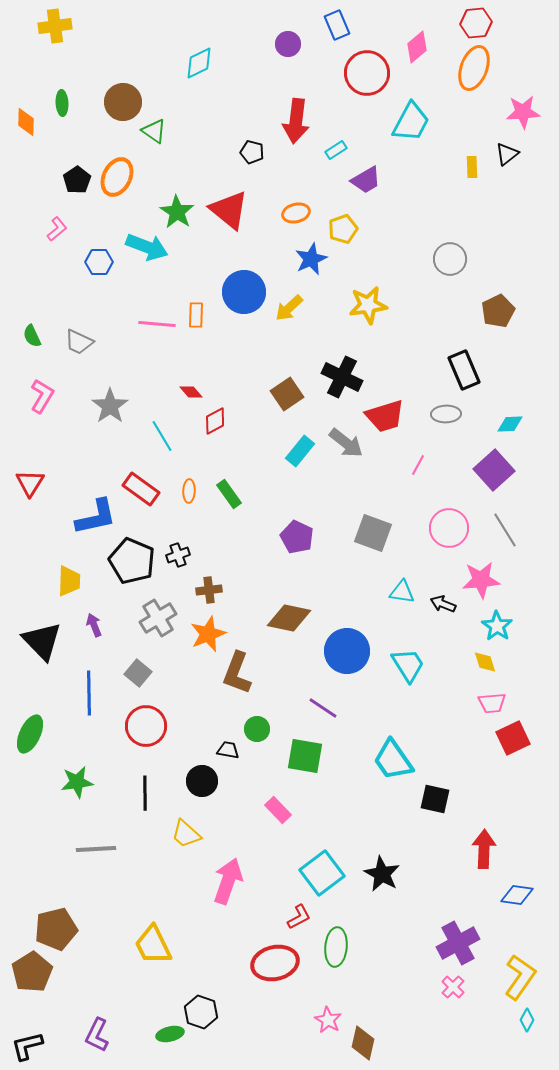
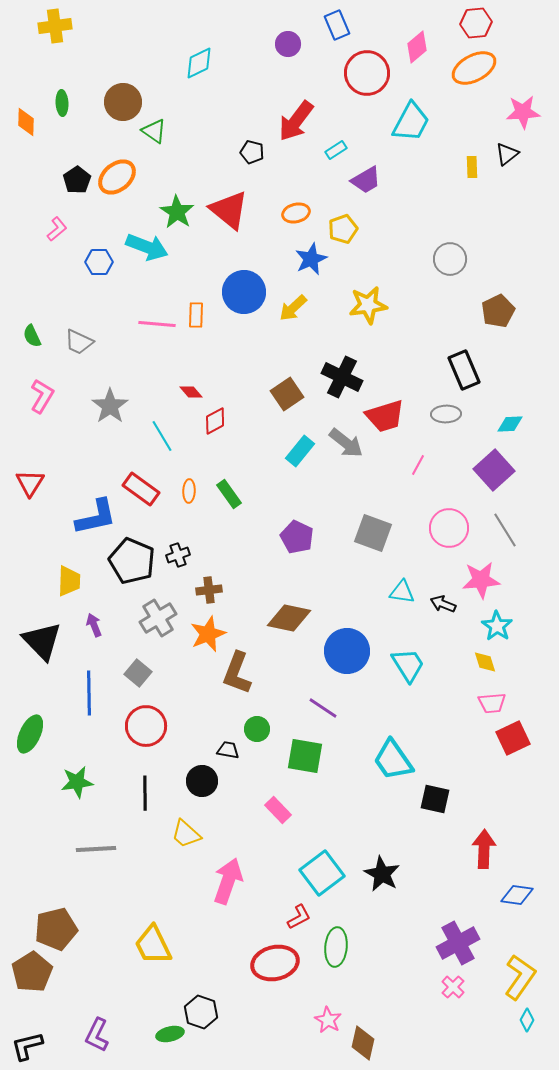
orange ellipse at (474, 68): rotated 42 degrees clockwise
red arrow at (296, 121): rotated 30 degrees clockwise
orange ellipse at (117, 177): rotated 24 degrees clockwise
yellow arrow at (289, 308): moved 4 px right
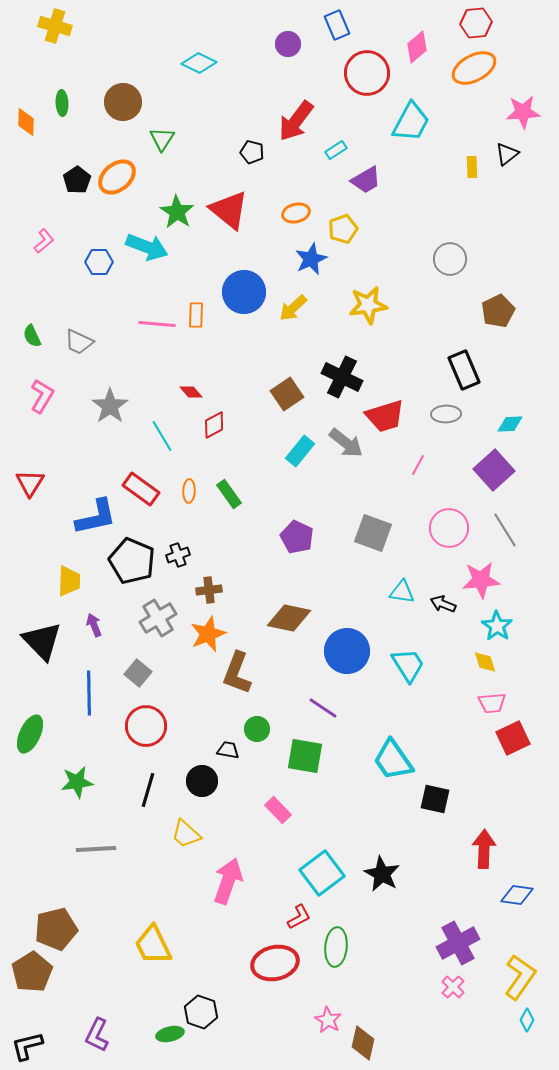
yellow cross at (55, 26): rotated 24 degrees clockwise
cyan diamond at (199, 63): rotated 52 degrees clockwise
green triangle at (154, 131): moved 8 px right, 8 px down; rotated 28 degrees clockwise
pink L-shape at (57, 229): moved 13 px left, 12 px down
red diamond at (215, 421): moved 1 px left, 4 px down
black line at (145, 793): moved 3 px right, 3 px up; rotated 16 degrees clockwise
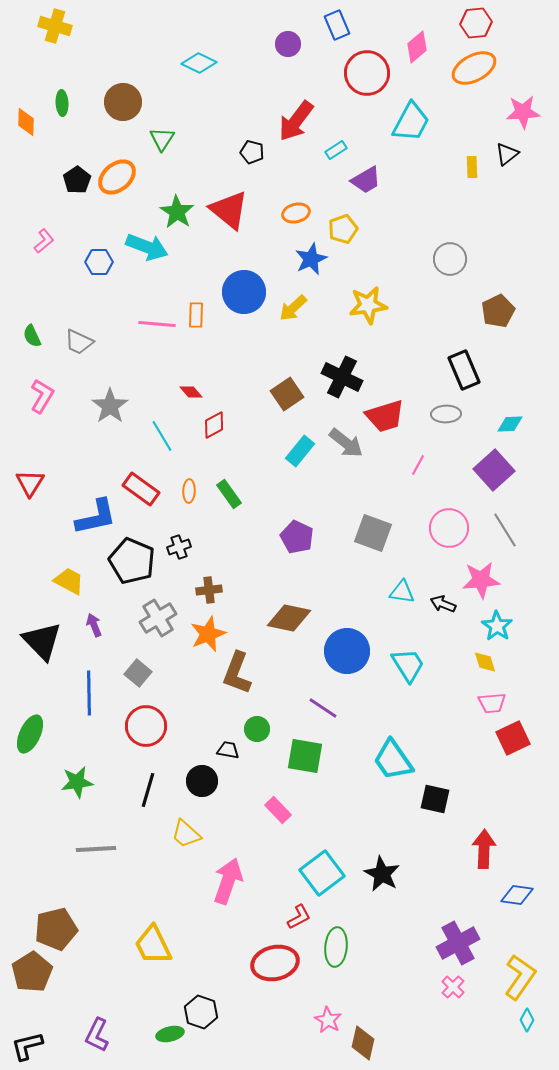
black cross at (178, 555): moved 1 px right, 8 px up
yellow trapezoid at (69, 581): rotated 64 degrees counterclockwise
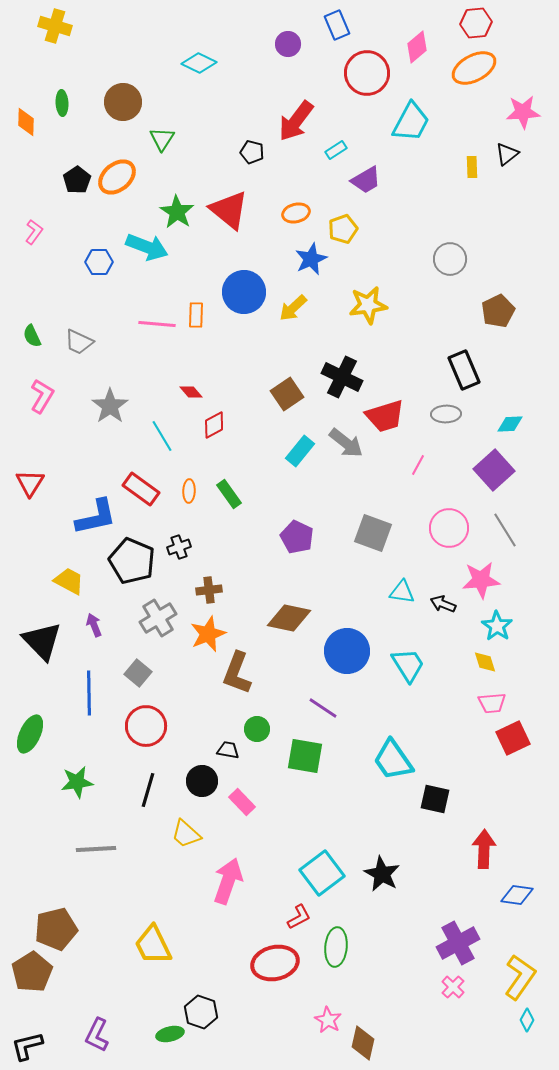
pink L-shape at (44, 241): moved 10 px left, 9 px up; rotated 15 degrees counterclockwise
pink rectangle at (278, 810): moved 36 px left, 8 px up
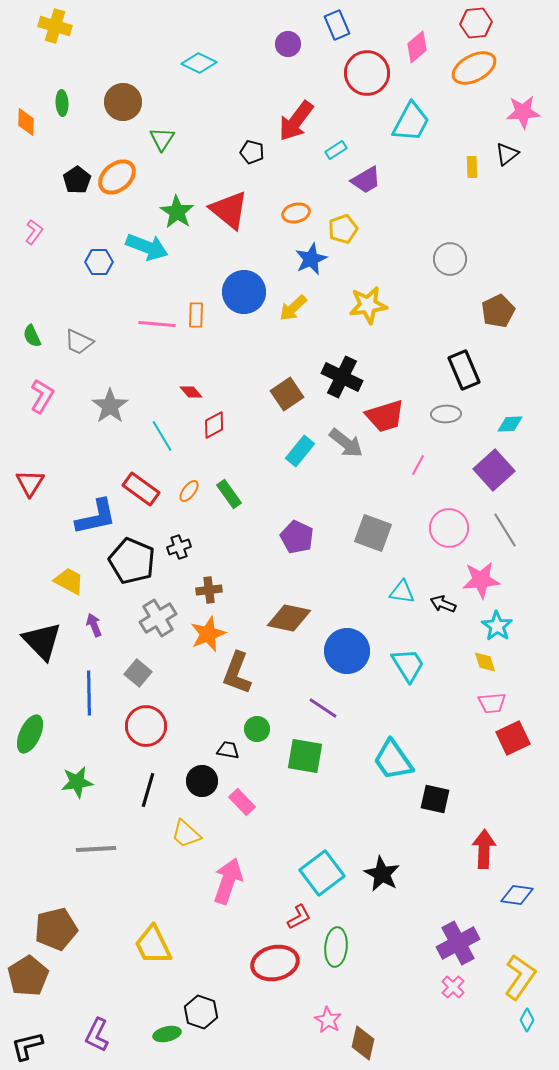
orange ellipse at (189, 491): rotated 35 degrees clockwise
brown pentagon at (32, 972): moved 4 px left, 4 px down
green ellipse at (170, 1034): moved 3 px left
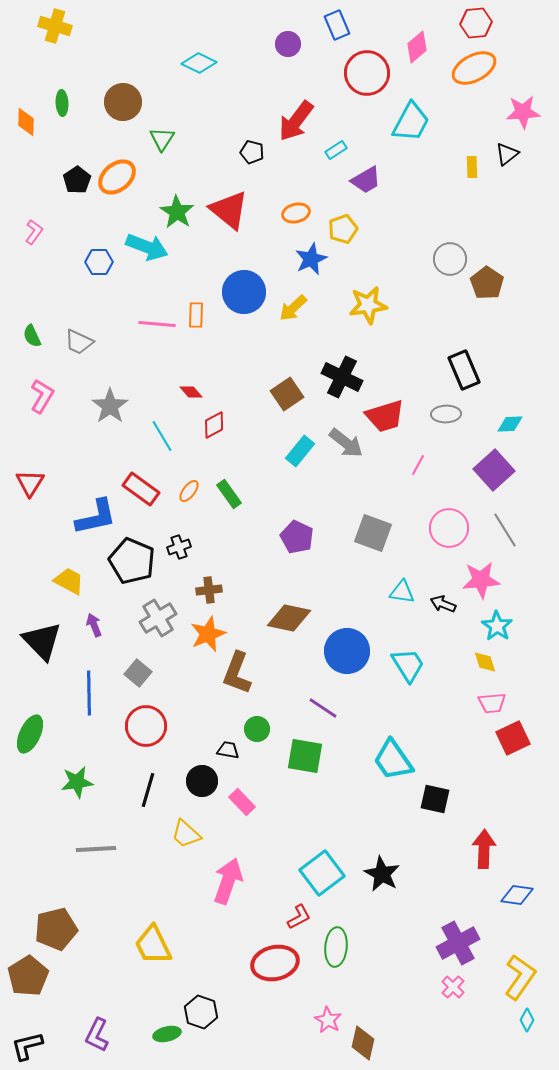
brown pentagon at (498, 311): moved 11 px left, 28 px up; rotated 12 degrees counterclockwise
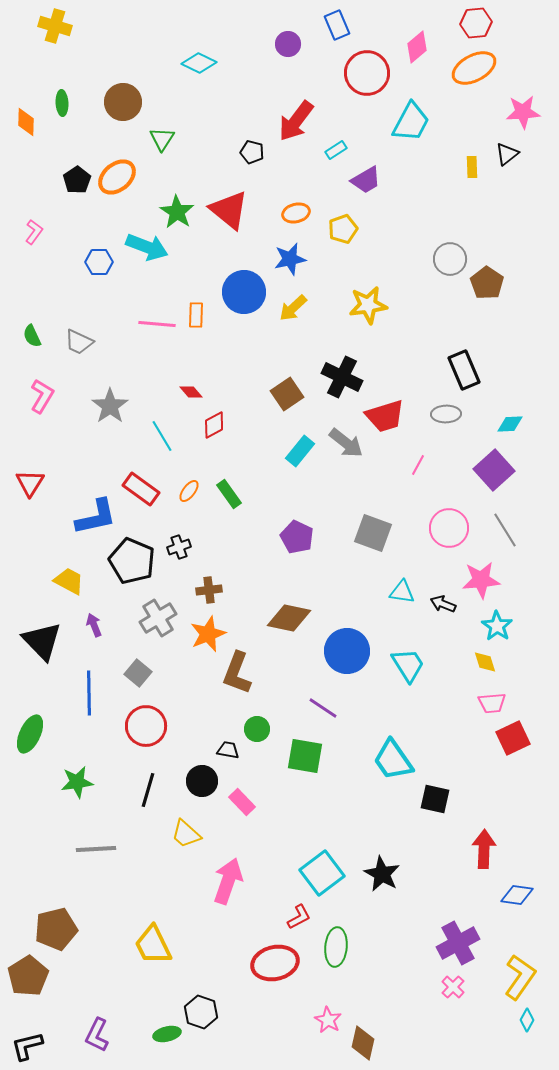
blue star at (311, 259): moved 21 px left; rotated 12 degrees clockwise
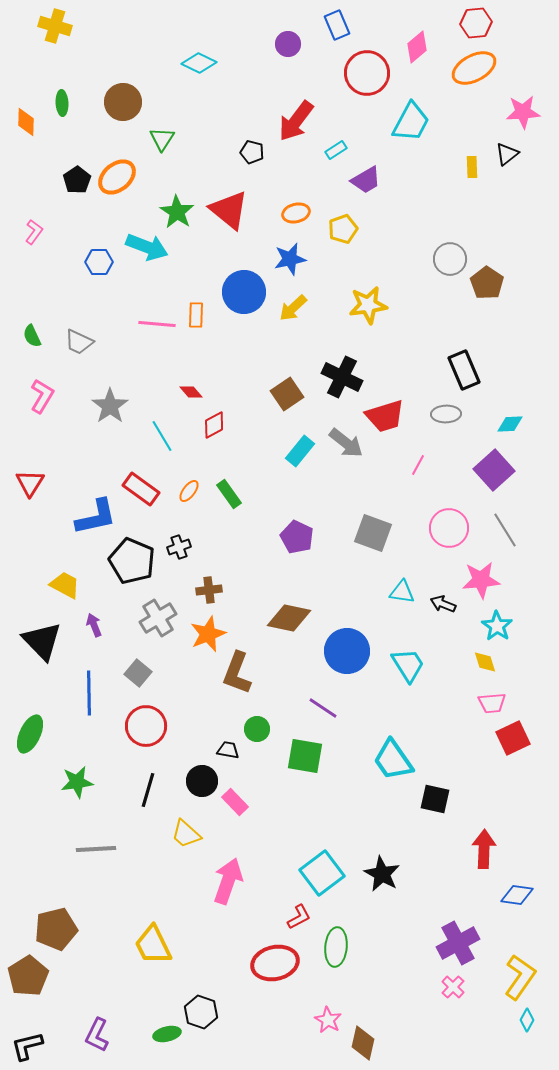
yellow trapezoid at (69, 581): moved 4 px left, 4 px down
pink rectangle at (242, 802): moved 7 px left
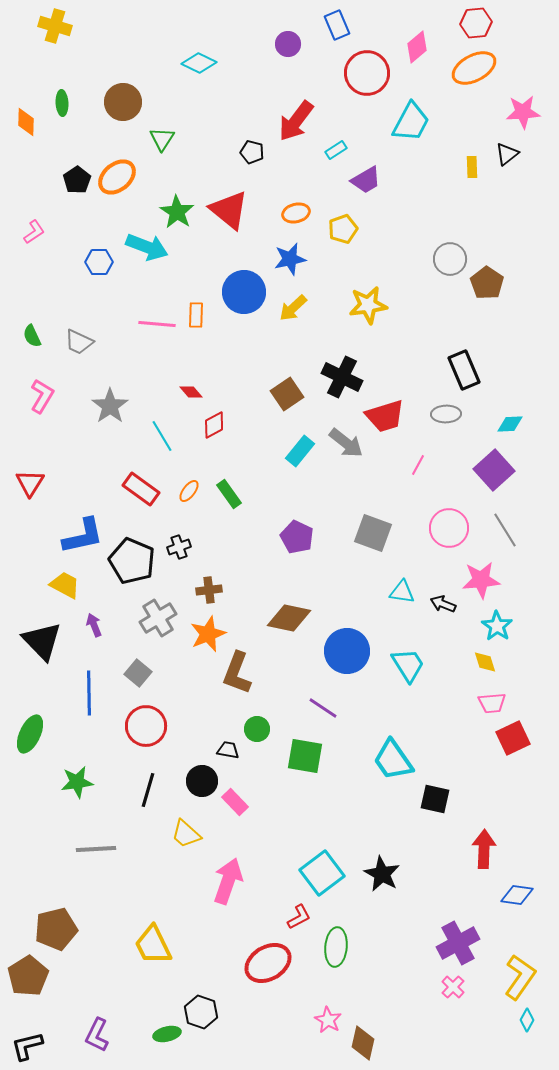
pink L-shape at (34, 232): rotated 20 degrees clockwise
blue L-shape at (96, 517): moved 13 px left, 19 px down
red ellipse at (275, 963): moved 7 px left; rotated 18 degrees counterclockwise
